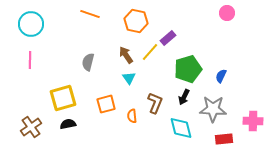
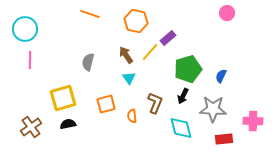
cyan circle: moved 6 px left, 5 px down
black arrow: moved 1 px left, 1 px up
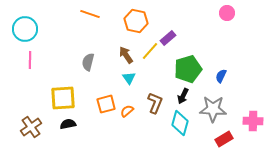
yellow line: moved 1 px up
yellow square: rotated 12 degrees clockwise
orange semicircle: moved 5 px left, 5 px up; rotated 56 degrees clockwise
cyan diamond: moved 1 px left, 5 px up; rotated 30 degrees clockwise
red rectangle: rotated 24 degrees counterclockwise
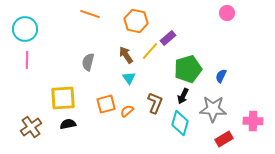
pink line: moved 3 px left
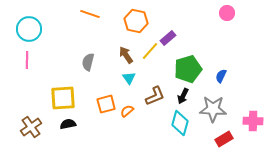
cyan circle: moved 4 px right
brown L-shape: moved 7 px up; rotated 45 degrees clockwise
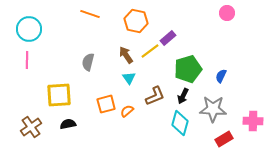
yellow line: rotated 12 degrees clockwise
yellow square: moved 4 px left, 3 px up
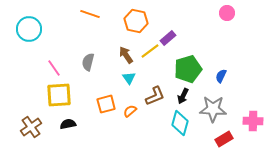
pink line: moved 27 px right, 8 px down; rotated 36 degrees counterclockwise
orange semicircle: moved 3 px right
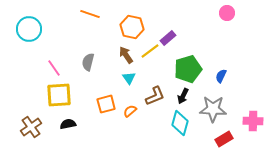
orange hexagon: moved 4 px left, 6 px down
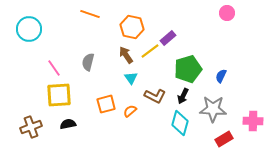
cyan triangle: moved 2 px right
brown L-shape: rotated 50 degrees clockwise
brown cross: rotated 15 degrees clockwise
